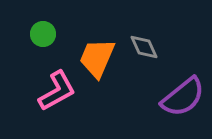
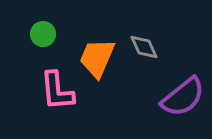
pink L-shape: rotated 114 degrees clockwise
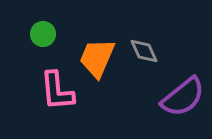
gray diamond: moved 4 px down
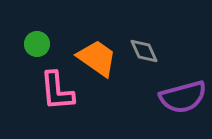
green circle: moved 6 px left, 10 px down
orange trapezoid: rotated 102 degrees clockwise
purple semicircle: rotated 24 degrees clockwise
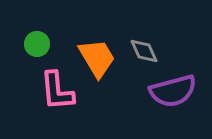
orange trapezoid: rotated 24 degrees clockwise
purple semicircle: moved 10 px left, 6 px up
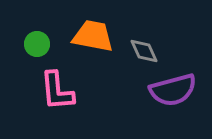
orange trapezoid: moved 4 px left, 22 px up; rotated 48 degrees counterclockwise
purple semicircle: moved 1 px up
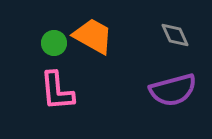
orange trapezoid: rotated 18 degrees clockwise
green circle: moved 17 px right, 1 px up
gray diamond: moved 31 px right, 16 px up
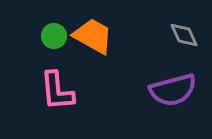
gray diamond: moved 9 px right
green circle: moved 7 px up
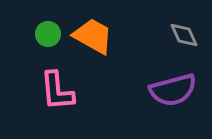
green circle: moved 6 px left, 2 px up
